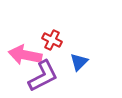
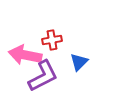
red cross: rotated 36 degrees counterclockwise
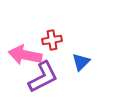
blue triangle: moved 2 px right
purple L-shape: moved 1 px down
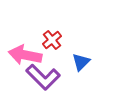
red cross: rotated 30 degrees counterclockwise
purple L-shape: rotated 72 degrees clockwise
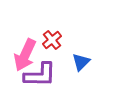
pink arrow: rotated 76 degrees counterclockwise
purple L-shape: moved 3 px left, 2 px up; rotated 44 degrees counterclockwise
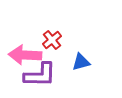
pink arrow: rotated 68 degrees clockwise
blue triangle: rotated 30 degrees clockwise
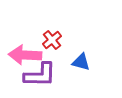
blue triangle: rotated 30 degrees clockwise
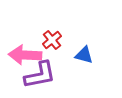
blue triangle: moved 3 px right, 7 px up
purple L-shape: rotated 12 degrees counterclockwise
